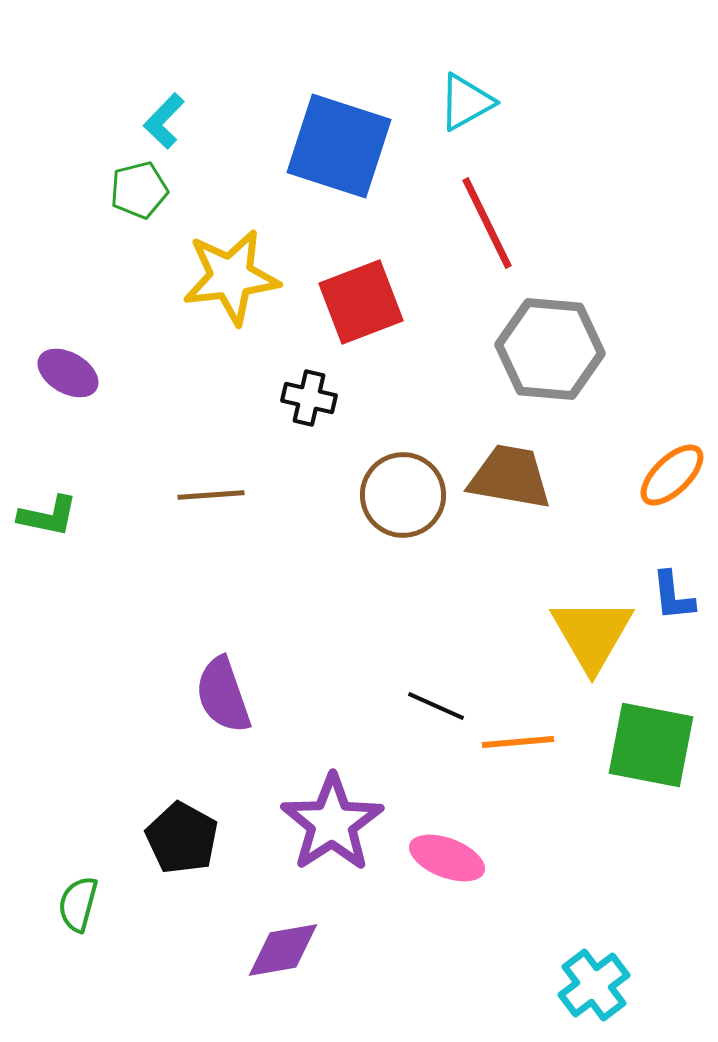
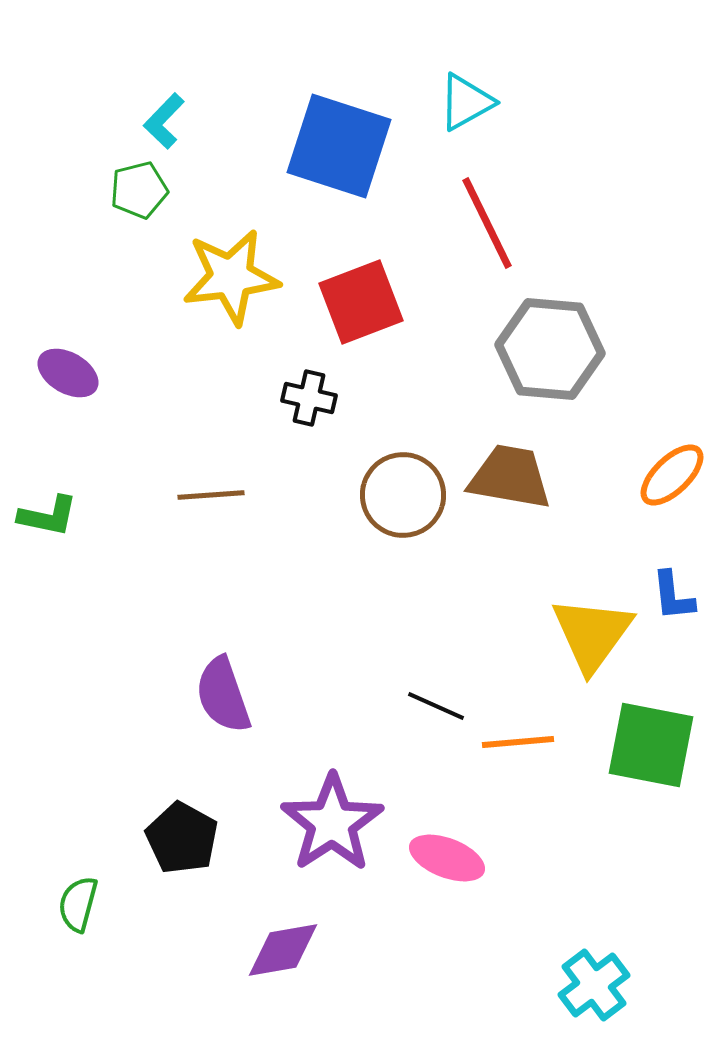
yellow triangle: rotated 6 degrees clockwise
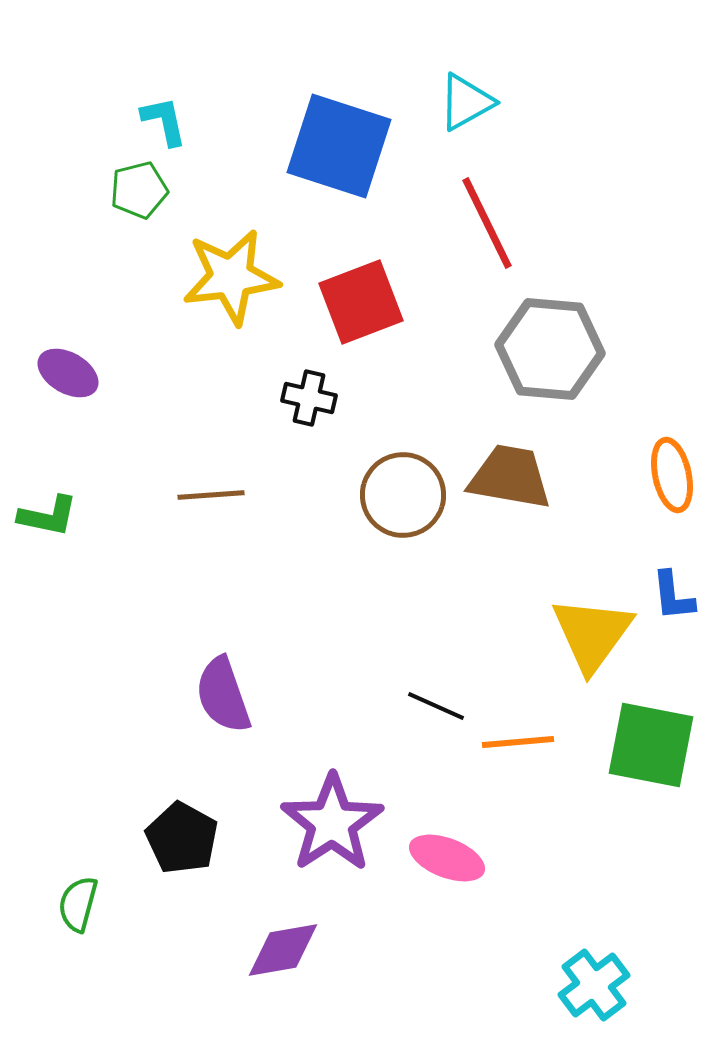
cyan L-shape: rotated 124 degrees clockwise
orange ellipse: rotated 58 degrees counterclockwise
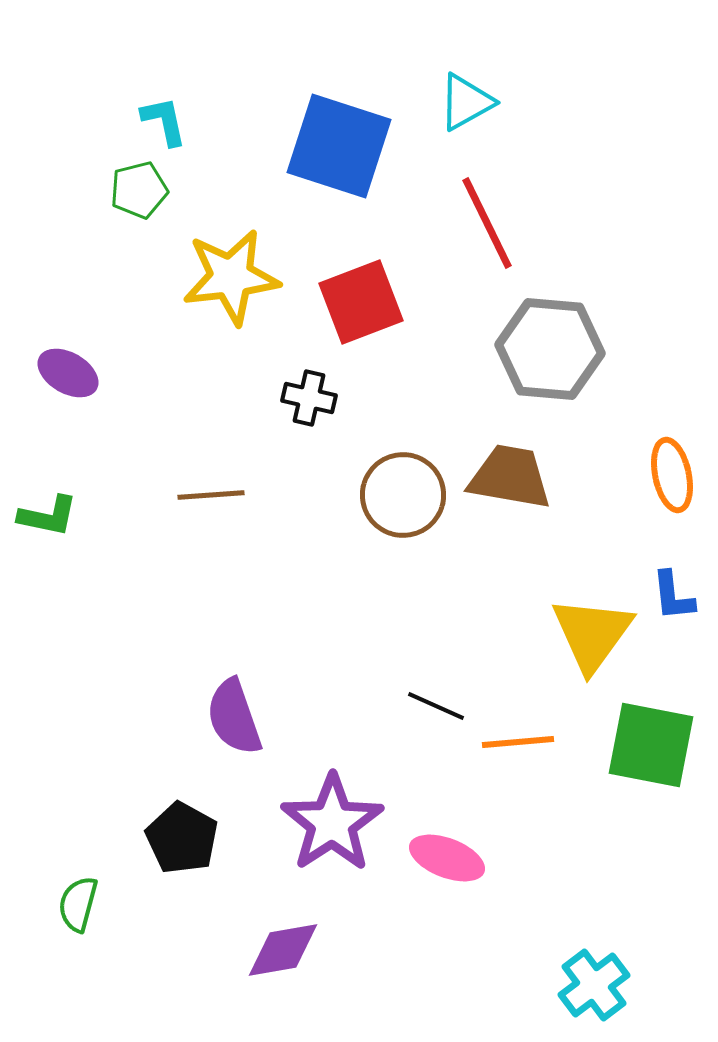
purple semicircle: moved 11 px right, 22 px down
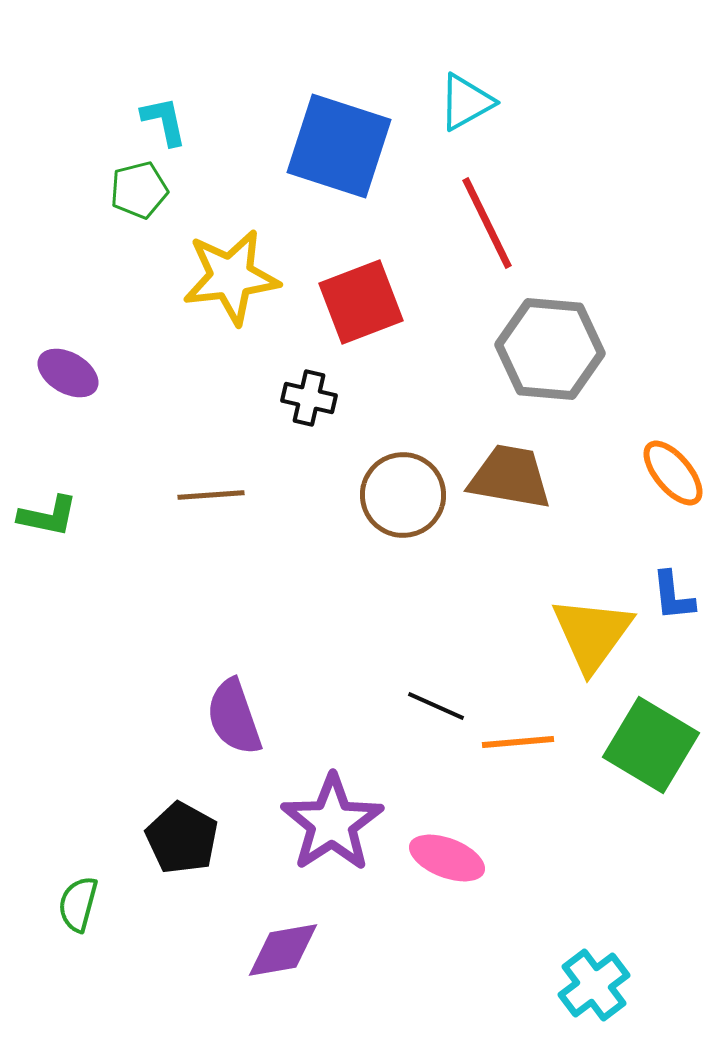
orange ellipse: moved 1 px right, 2 px up; rotated 28 degrees counterclockwise
green square: rotated 20 degrees clockwise
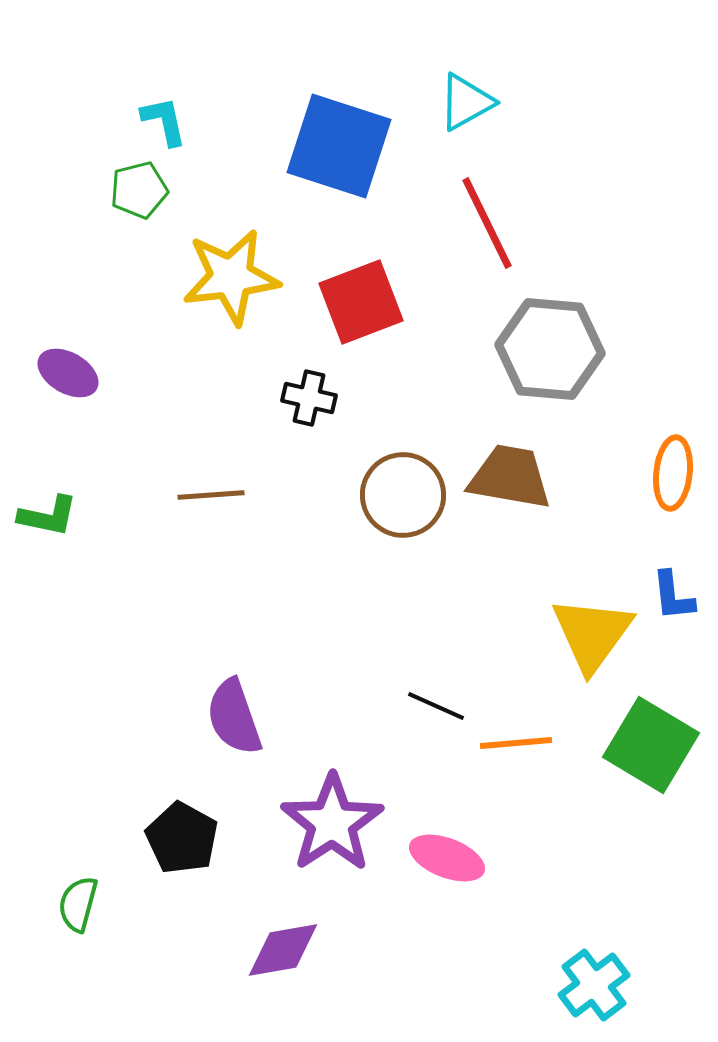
orange ellipse: rotated 46 degrees clockwise
orange line: moved 2 px left, 1 px down
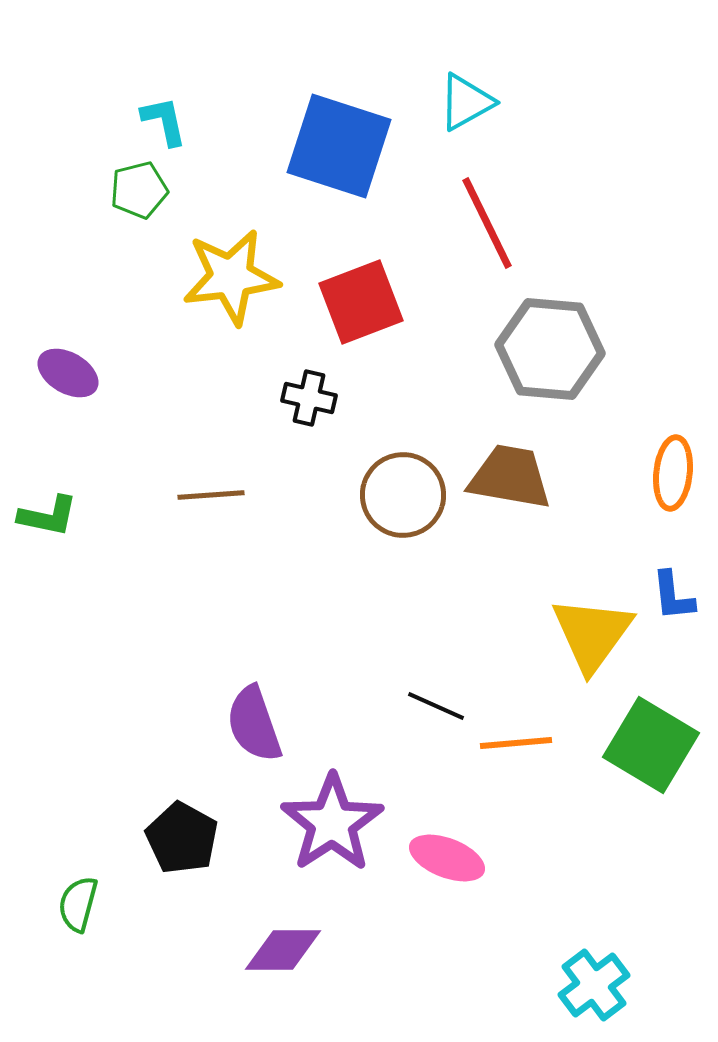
purple semicircle: moved 20 px right, 7 px down
purple diamond: rotated 10 degrees clockwise
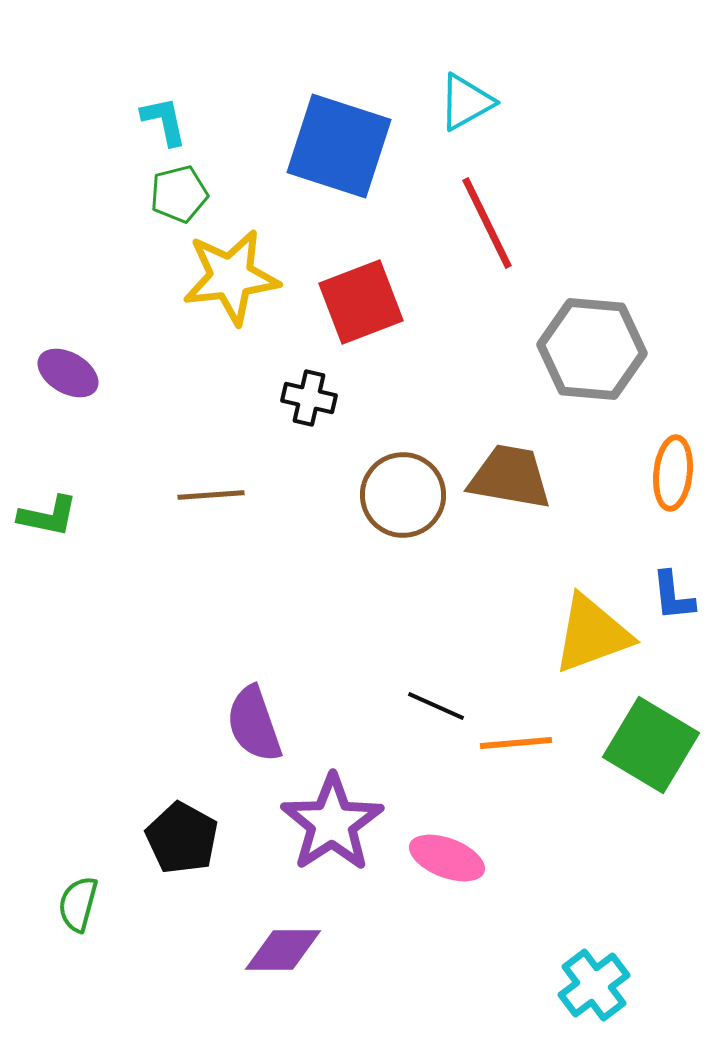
green pentagon: moved 40 px right, 4 px down
gray hexagon: moved 42 px right
yellow triangle: rotated 34 degrees clockwise
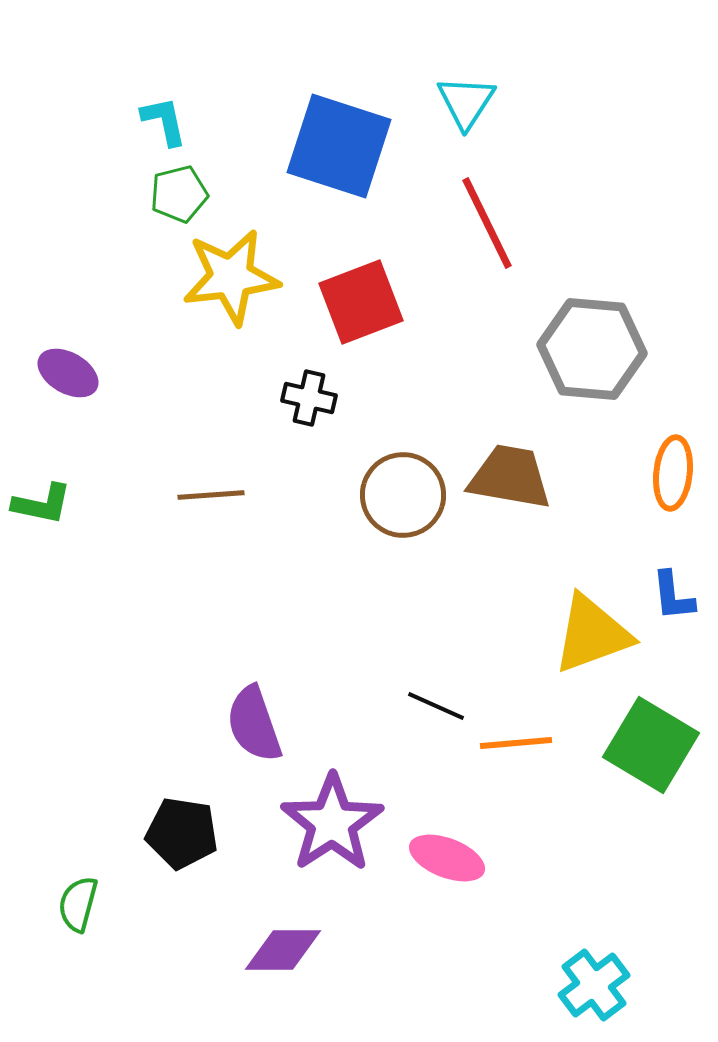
cyan triangle: rotated 28 degrees counterclockwise
green L-shape: moved 6 px left, 12 px up
black pentagon: moved 5 px up; rotated 20 degrees counterclockwise
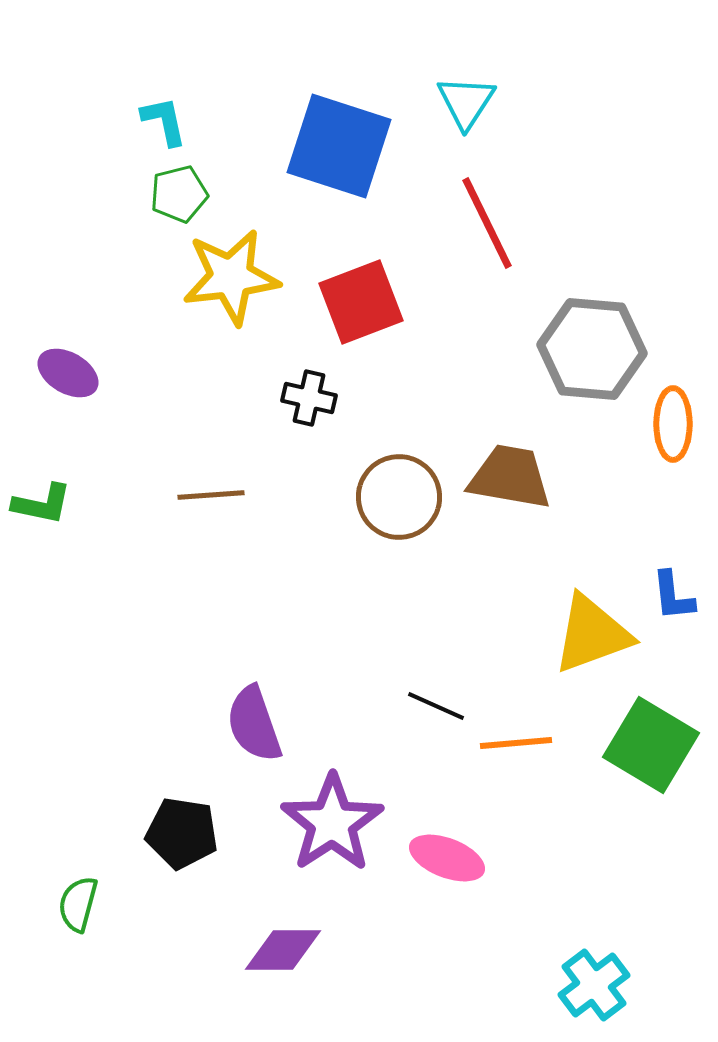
orange ellipse: moved 49 px up; rotated 6 degrees counterclockwise
brown circle: moved 4 px left, 2 px down
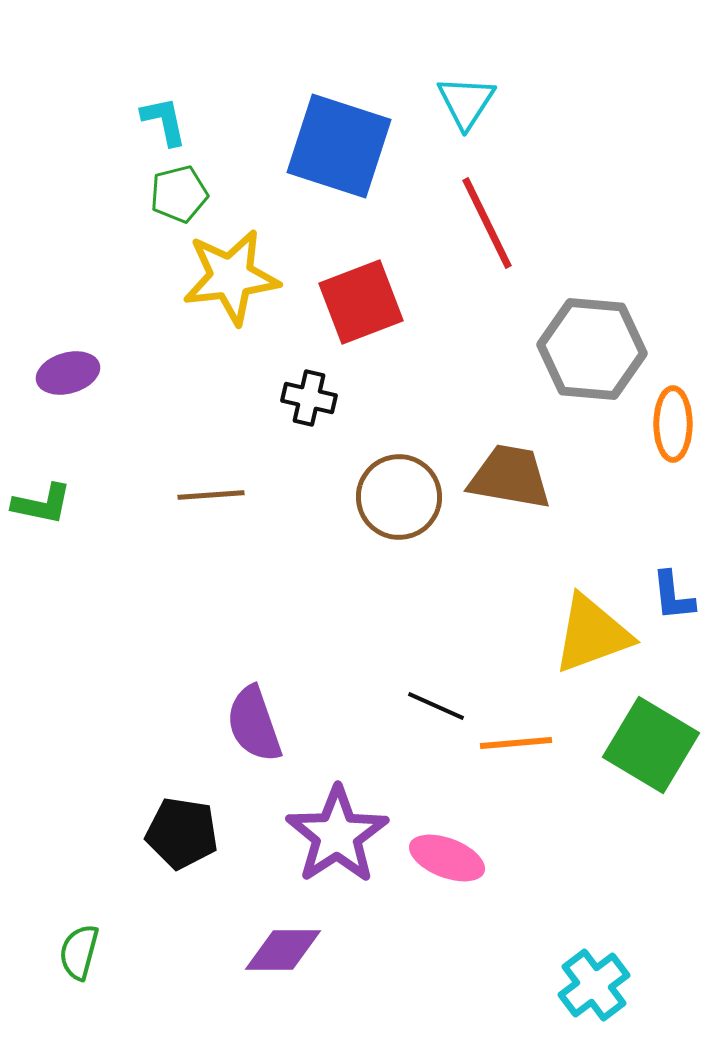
purple ellipse: rotated 46 degrees counterclockwise
purple star: moved 5 px right, 12 px down
green semicircle: moved 1 px right, 48 px down
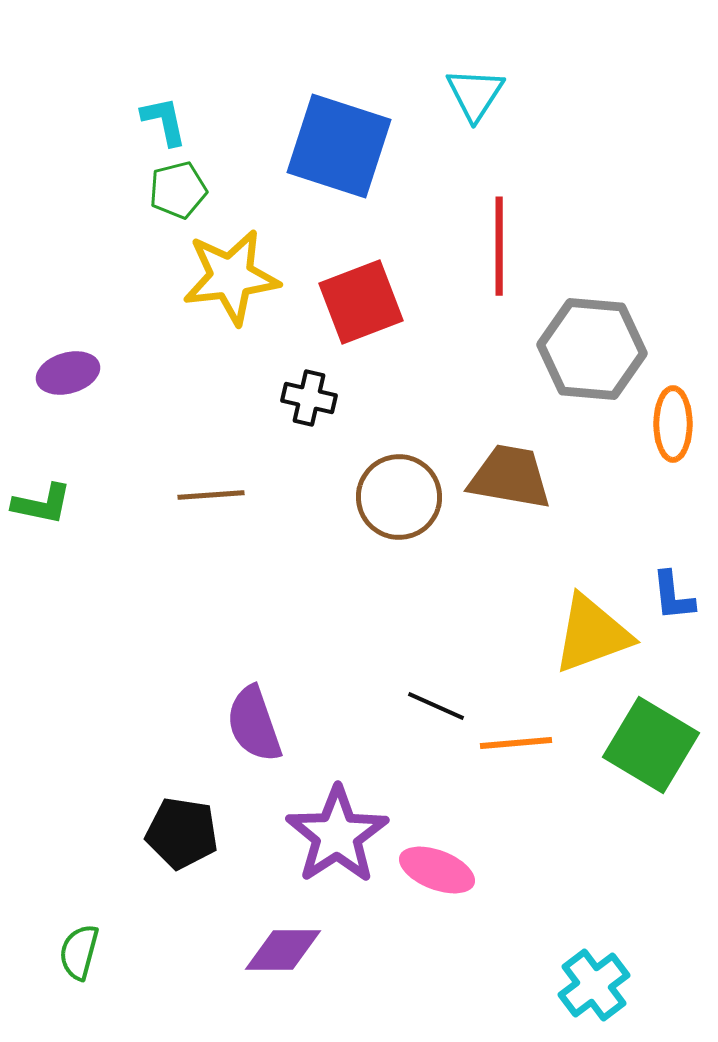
cyan triangle: moved 9 px right, 8 px up
green pentagon: moved 1 px left, 4 px up
red line: moved 12 px right, 23 px down; rotated 26 degrees clockwise
pink ellipse: moved 10 px left, 12 px down
